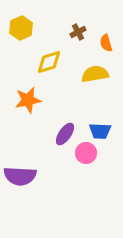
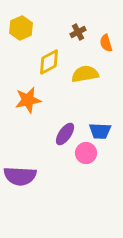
yellow diamond: rotated 12 degrees counterclockwise
yellow semicircle: moved 10 px left
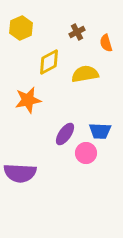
brown cross: moved 1 px left
purple semicircle: moved 3 px up
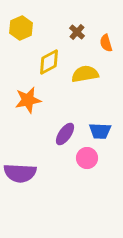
brown cross: rotated 21 degrees counterclockwise
pink circle: moved 1 px right, 5 px down
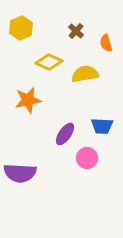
brown cross: moved 1 px left, 1 px up
yellow diamond: rotated 52 degrees clockwise
blue trapezoid: moved 2 px right, 5 px up
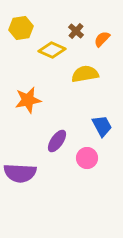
yellow hexagon: rotated 15 degrees clockwise
orange semicircle: moved 4 px left, 4 px up; rotated 60 degrees clockwise
yellow diamond: moved 3 px right, 12 px up
blue trapezoid: rotated 120 degrees counterclockwise
purple ellipse: moved 8 px left, 7 px down
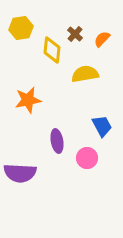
brown cross: moved 1 px left, 3 px down
yellow diamond: rotated 72 degrees clockwise
purple ellipse: rotated 45 degrees counterclockwise
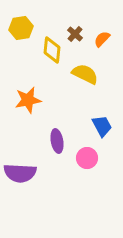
yellow semicircle: rotated 36 degrees clockwise
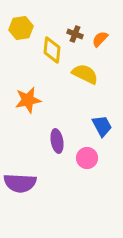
brown cross: rotated 21 degrees counterclockwise
orange semicircle: moved 2 px left
purple semicircle: moved 10 px down
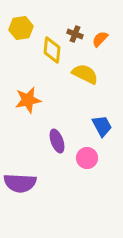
purple ellipse: rotated 10 degrees counterclockwise
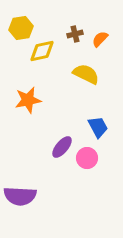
brown cross: rotated 35 degrees counterclockwise
yellow diamond: moved 10 px left, 1 px down; rotated 72 degrees clockwise
yellow semicircle: moved 1 px right
blue trapezoid: moved 4 px left, 1 px down
purple ellipse: moved 5 px right, 6 px down; rotated 60 degrees clockwise
purple semicircle: moved 13 px down
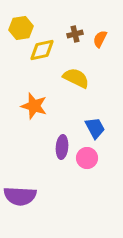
orange semicircle: rotated 18 degrees counterclockwise
yellow diamond: moved 1 px up
yellow semicircle: moved 10 px left, 4 px down
orange star: moved 6 px right, 6 px down; rotated 28 degrees clockwise
blue trapezoid: moved 3 px left, 1 px down
purple ellipse: rotated 35 degrees counterclockwise
